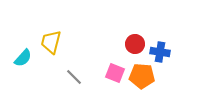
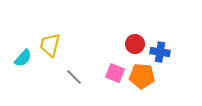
yellow trapezoid: moved 1 px left, 3 px down
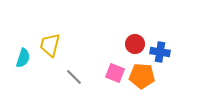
cyan semicircle: rotated 24 degrees counterclockwise
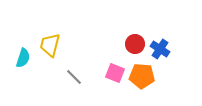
blue cross: moved 3 px up; rotated 24 degrees clockwise
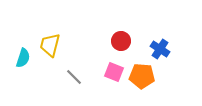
red circle: moved 14 px left, 3 px up
pink square: moved 1 px left, 1 px up
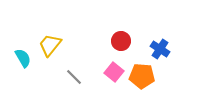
yellow trapezoid: rotated 25 degrees clockwise
cyan semicircle: rotated 48 degrees counterclockwise
pink square: rotated 18 degrees clockwise
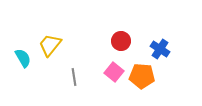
gray line: rotated 36 degrees clockwise
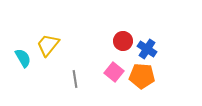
red circle: moved 2 px right
yellow trapezoid: moved 2 px left
blue cross: moved 13 px left
gray line: moved 1 px right, 2 px down
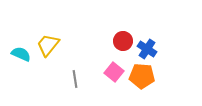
cyan semicircle: moved 2 px left, 4 px up; rotated 36 degrees counterclockwise
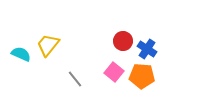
gray line: rotated 30 degrees counterclockwise
